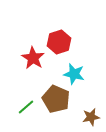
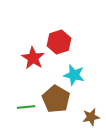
cyan star: moved 1 px down
brown pentagon: rotated 8 degrees clockwise
green line: rotated 36 degrees clockwise
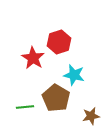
brown pentagon: moved 1 px up
green line: moved 1 px left
brown star: moved 1 px up
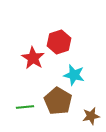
brown pentagon: moved 2 px right, 3 px down
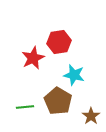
red hexagon: rotated 10 degrees clockwise
red star: rotated 15 degrees clockwise
brown star: rotated 24 degrees counterclockwise
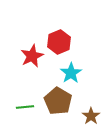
red hexagon: rotated 15 degrees counterclockwise
red star: moved 1 px left, 2 px up
cyan star: moved 3 px left, 2 px up; rotated 25 degrees clockwise
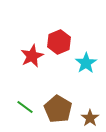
cyan star: moved 15 px right, 10 px up
brown pentagon: moved 8 px down
green line: rotated 42 degrees clockwise
brown star: moved 1 px left, 2 px down
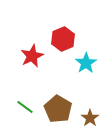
red hexagon: moved 4 px right, 3 px up
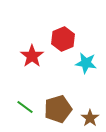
red star: rotated 10 degrees counterclockwise
cyan star: rotated 30 degrees counterclockwise
brown pentagon: rotated 24 degrees clockwise
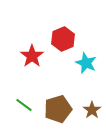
cyan star: rotated 15 degrees clockwise
green line: moved 1 px left, 2 px up
brown star: moved 2 px right, 8 px up
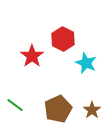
red hexagon: rotated 10 degrees counterclockwise
green line: moved 9 px left
brown pentagon: rotated 8 degrees counterclockwise
